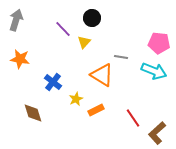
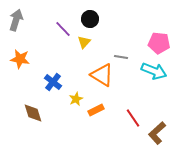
black circle: moved 2 px left, 1 px down
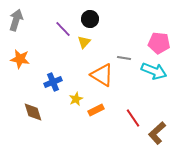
gray line: moved 3 px right, 1 px down
blue cross: rotated 30 degrees clockwise
brown diamond: moved 1 px up
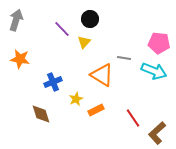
purple line: moved 1 px left
brown diamond: moved 8 px right, 2 px down
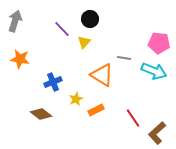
gray arrow: moved 1 px left, 1 px down
brown diamond: rotated 35 degrees counterclockwise
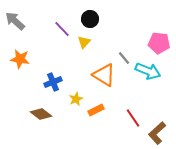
gray arrow: rotated 65 degrees counterclockwise
gray line: rotated 40 degrees clockwise
cyan arrow: moved 6 px left
orange triangle: moved 2 px right
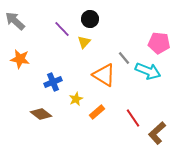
orange rectangle: moved 1 px right, 2 px down; rotated 14 degrees counterclockwise
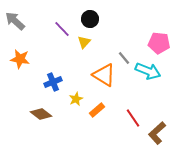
orange rectangle: moved 2 px up
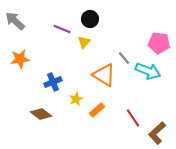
purple line: rotated 24 degrees counterclockwise
orange star: rotated 18 degrees counterclockwise
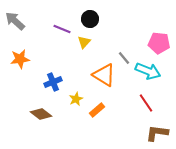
red line: moved 13 px right, 15 px up
brown L-shape: rotated 50 degrees clockwise
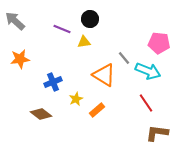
yellow triangle: rotated 40 degrees clockwise
